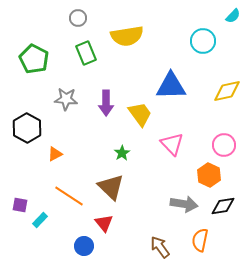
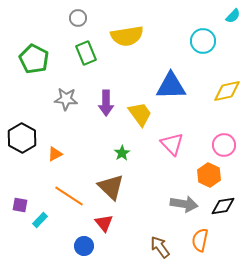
black hexagon: moved 5 px left, 10 px down
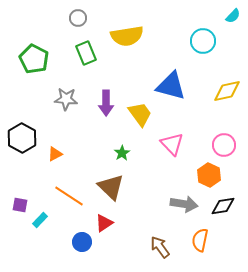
blue triangle: rotated 16 degrees clockwise
red triangle: rotated 36 degrees clockwise
blue circle: moved 2 px left, 4 px up
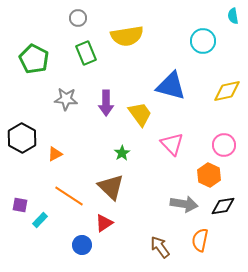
cyan semicircle: rotated 126 degrees clockwise
blue circle: moved 3 px down
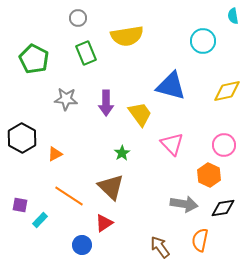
black diamond: moved 2 px down
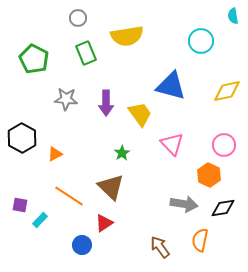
cyan circle: moved 2 px left
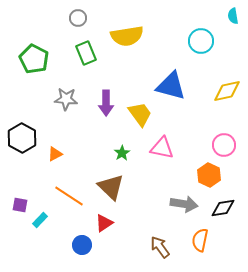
pink triangle: moved 10 px left, 4 px down; rotated 35 degrees counterclockwise
